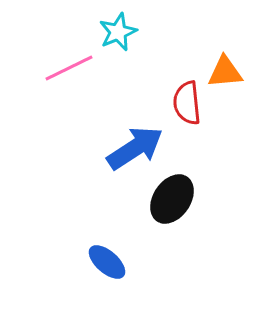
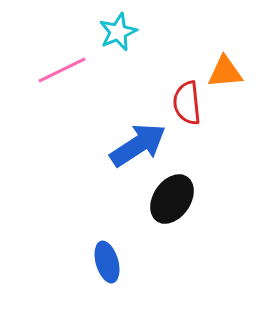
pink line: moved 7 px left, 2 px down
blue arrow: moved 3 px right, 3 px up
blue ellipse: rotated 33 degrees clockwise
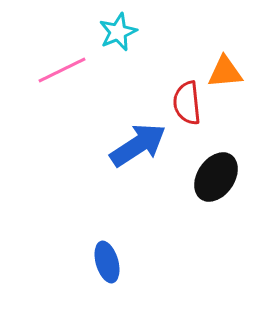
black ellipse: moved 44 px right, 22 px up
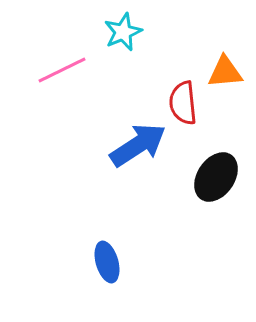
cyan star: moved 5 px right
red semicircle: moved 4 px left
